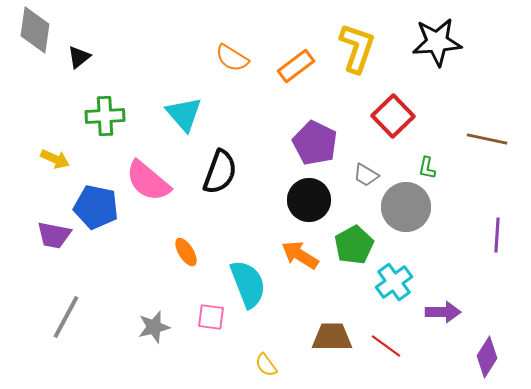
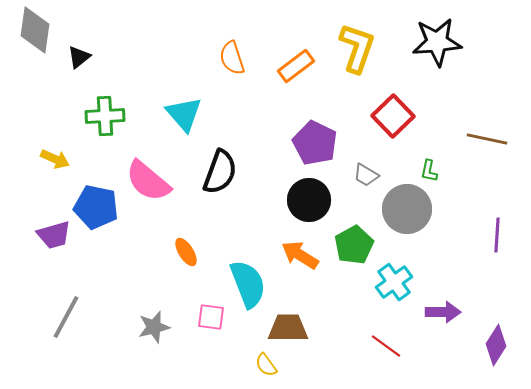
orange semicircle: rotated 40 degrees clockwise
green L-shape: moved 2 px right, 3 px down
gray circle: moved 1 px right, 2 px down
purple trapezoid: rotated 27 degrees counterclockwise
brown trapezoid: moved 44 px left, 9 px up
purple diamond: moved 9 px right, 12 px up
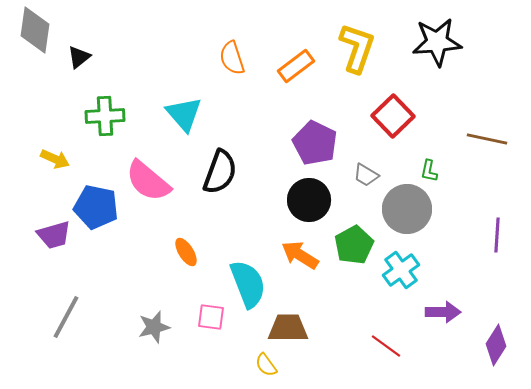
cyan cross: moved 7 px right, 12 px up
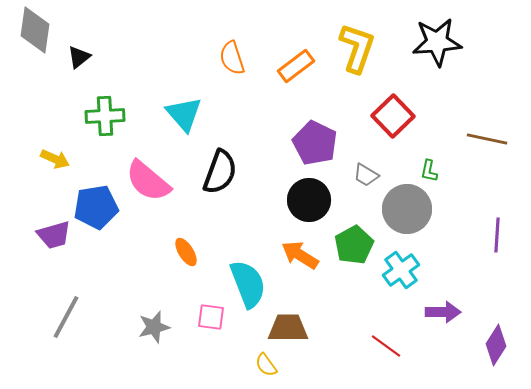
blue pentagon: rotated 21 degrees counterclockwise
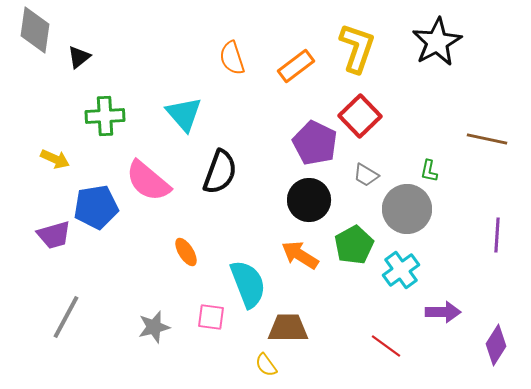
black star: rotated 24 degrees counterclockwise
red square: moved 33 px left
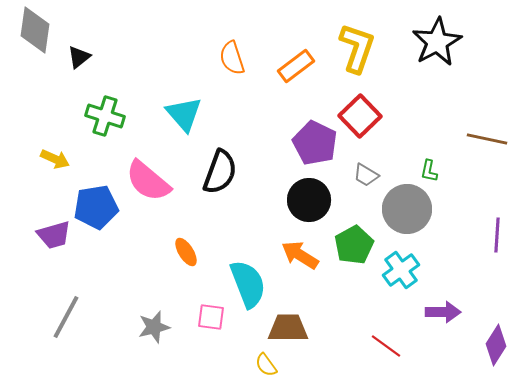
green cross: rotated 21 degrees clockwise
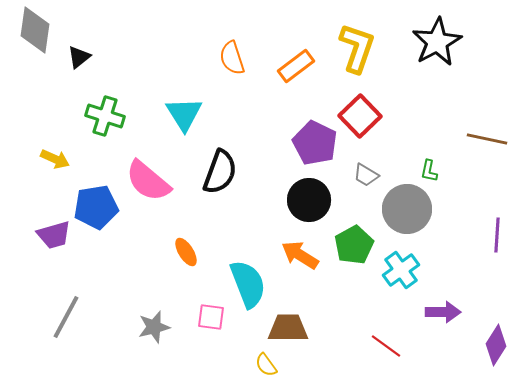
cyan triangle: rotated 9 degrees clockwise
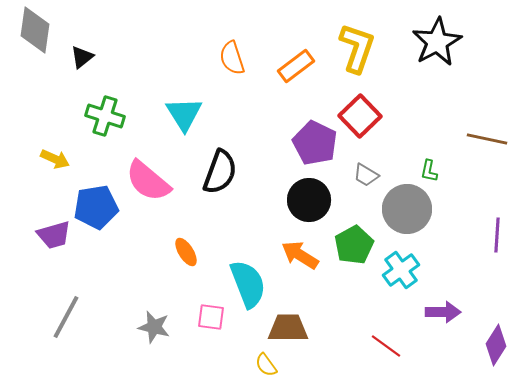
black triangle: moved 3 px right
gray star: rotated 28 degrees clockwise
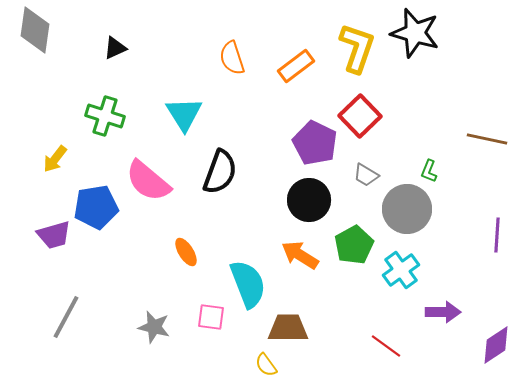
black star: moved 22 px left, 9 px up; rotated 27 degrees counterclockwise
black triangle: moved 33 px right, 9 px up; rotated 15 degrees clockwise
yellow arrow: rotated 104 degrees clockwise
green L-shape: rotated 10 degrees clockwise
purple diamond: rotated 24 degrees clockwise
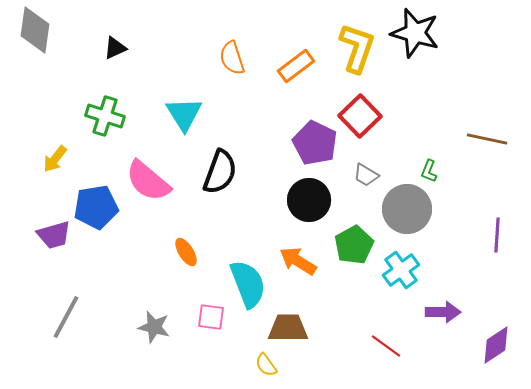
orange arrow: moved 2 px left, 6 px down
